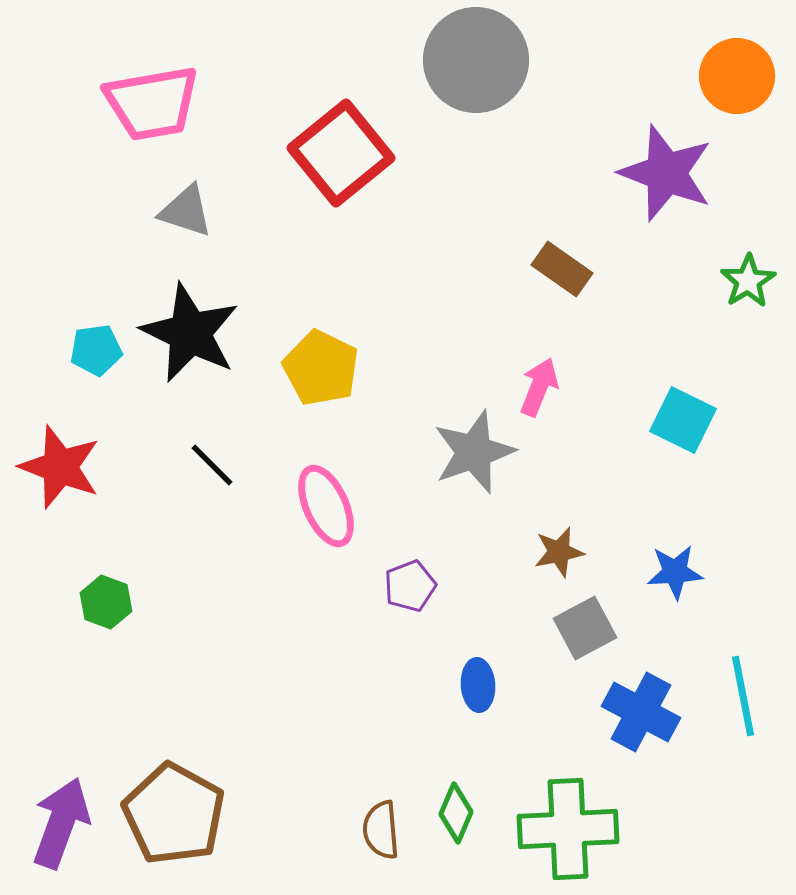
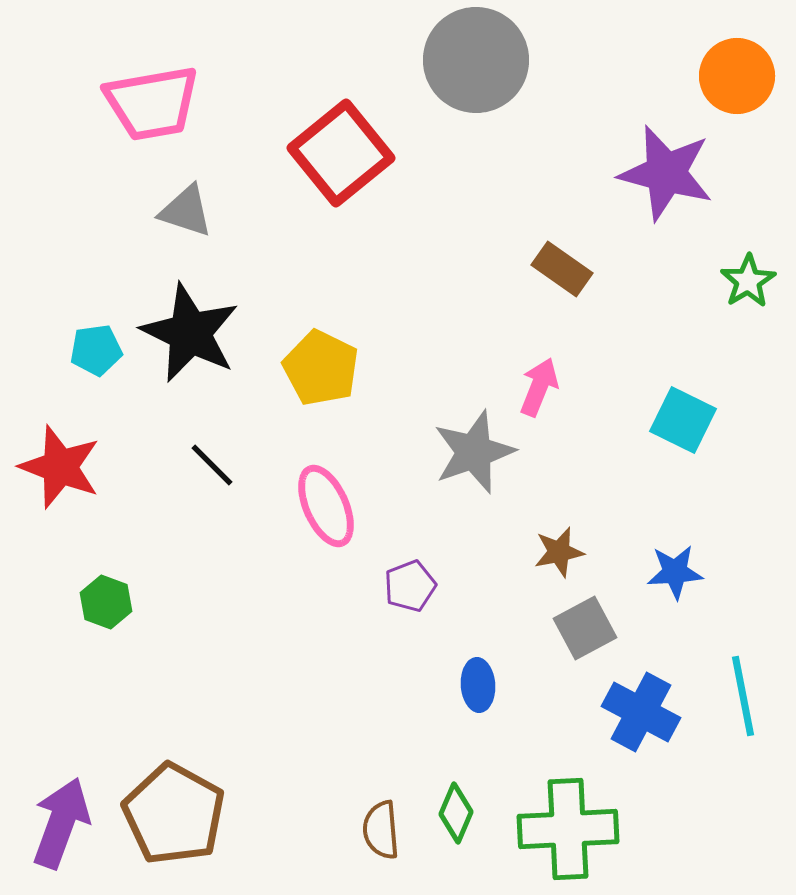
purple star: rotated 6 degrees counterclockwise
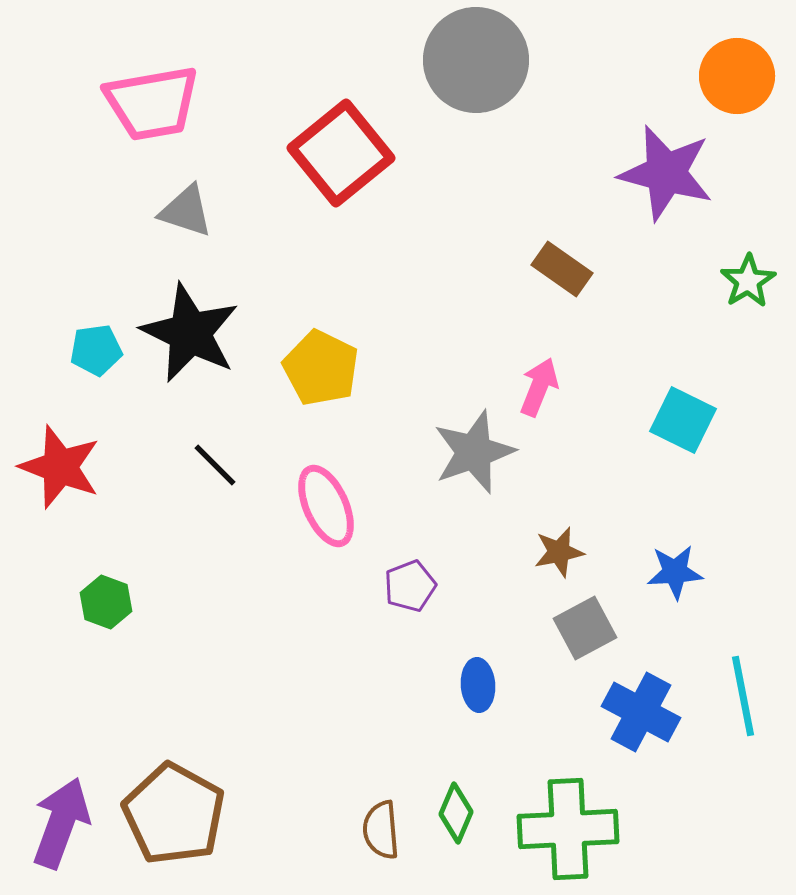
black line: moved 3 px right
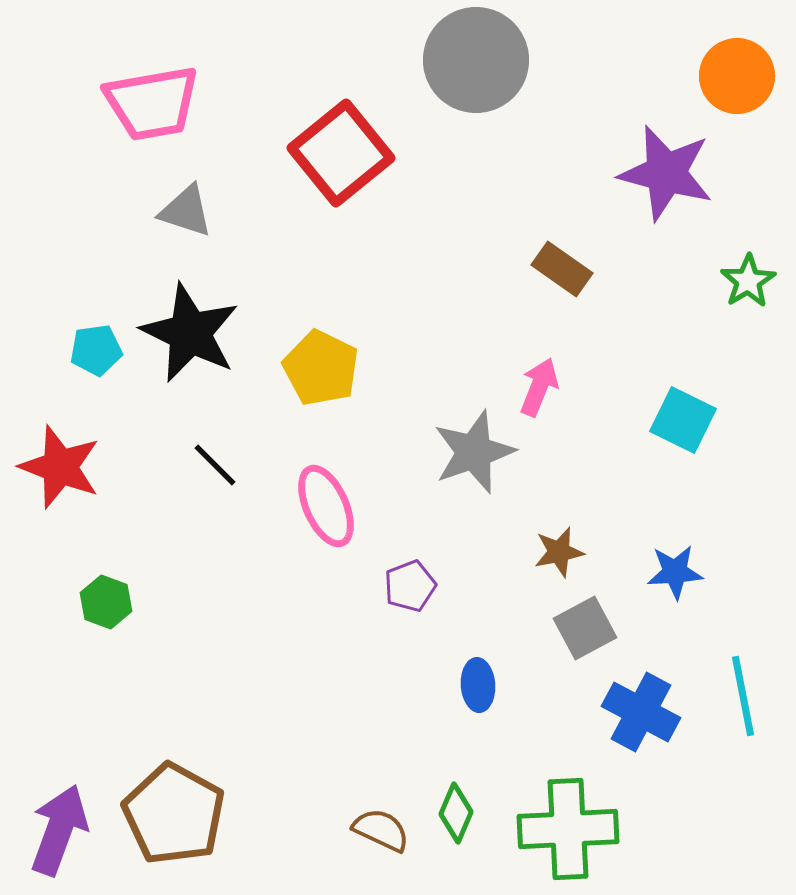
purple arrow: moved 2 px left, 7 px down
brown semicircle: rotated 120 degrees clockwise
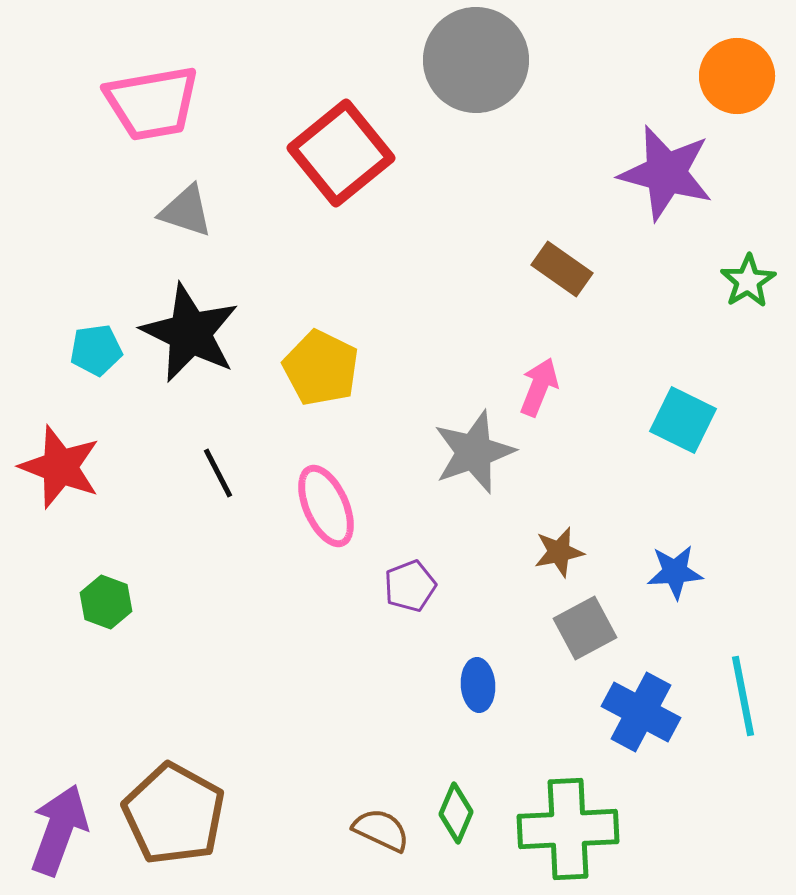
black line: moved 3 px right, 8 px down; rotated 18 degrees clockwise
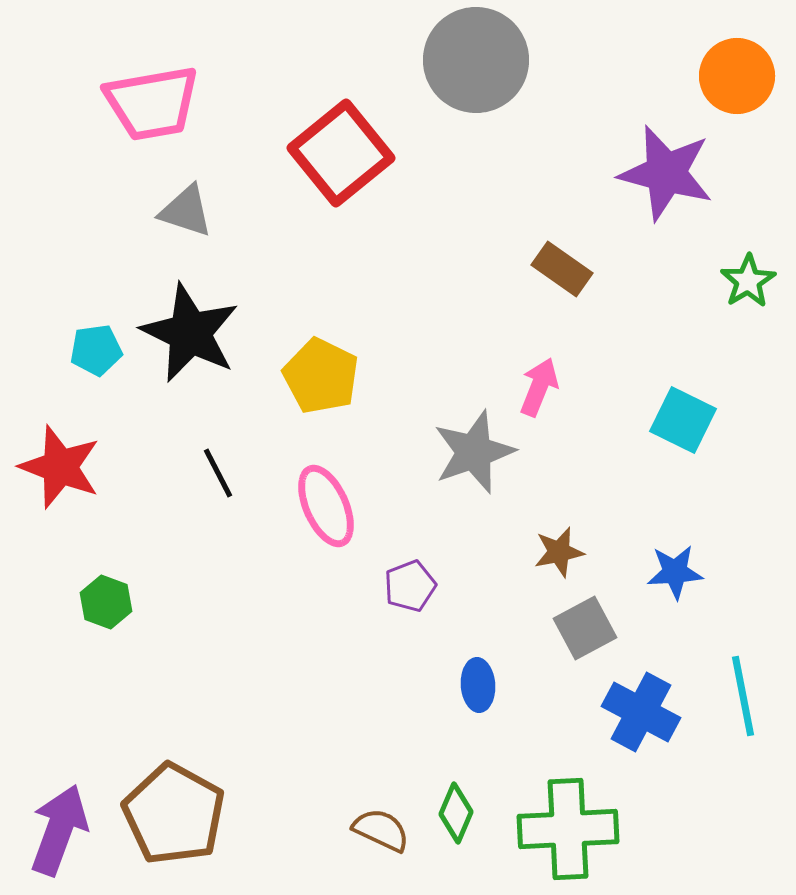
yellow pentagon: moved 8 px down
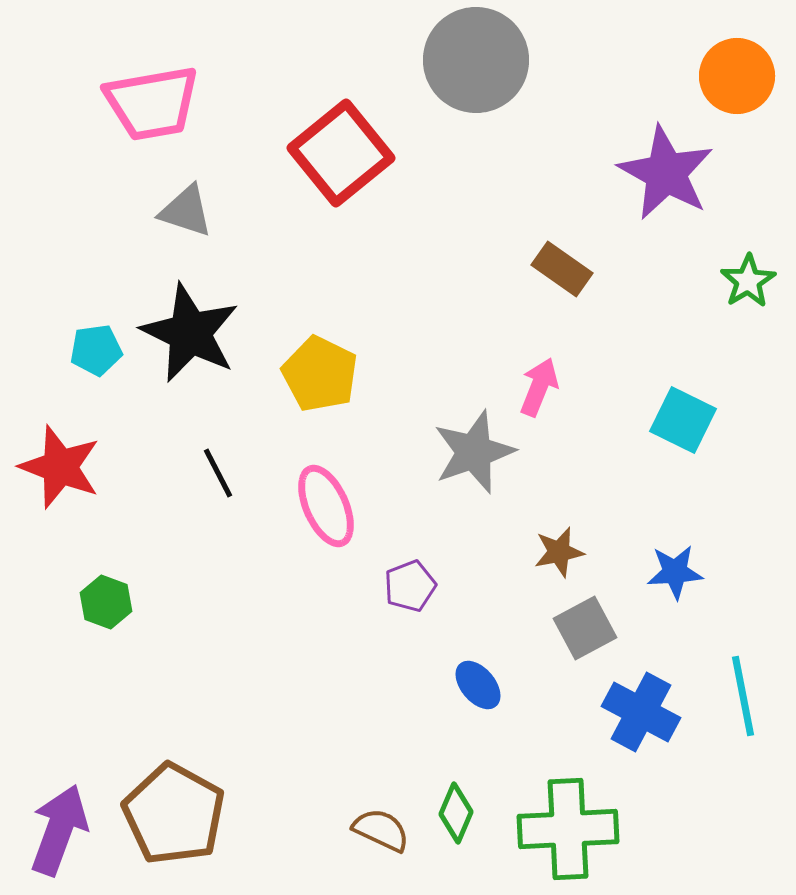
purple star: rotated 14 degrees clockwise
yellow pentagon: moved 1 px left, 2 px up
blue ellipse: rotated 36 degrees counterclockwise
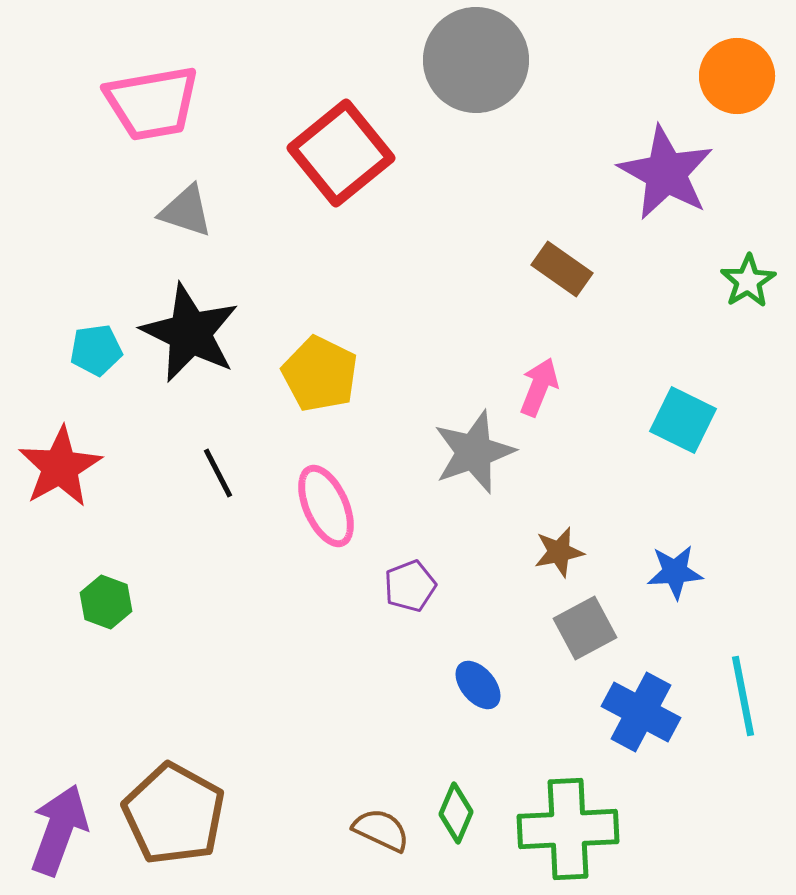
red star: rotated 22 degrees clockwise
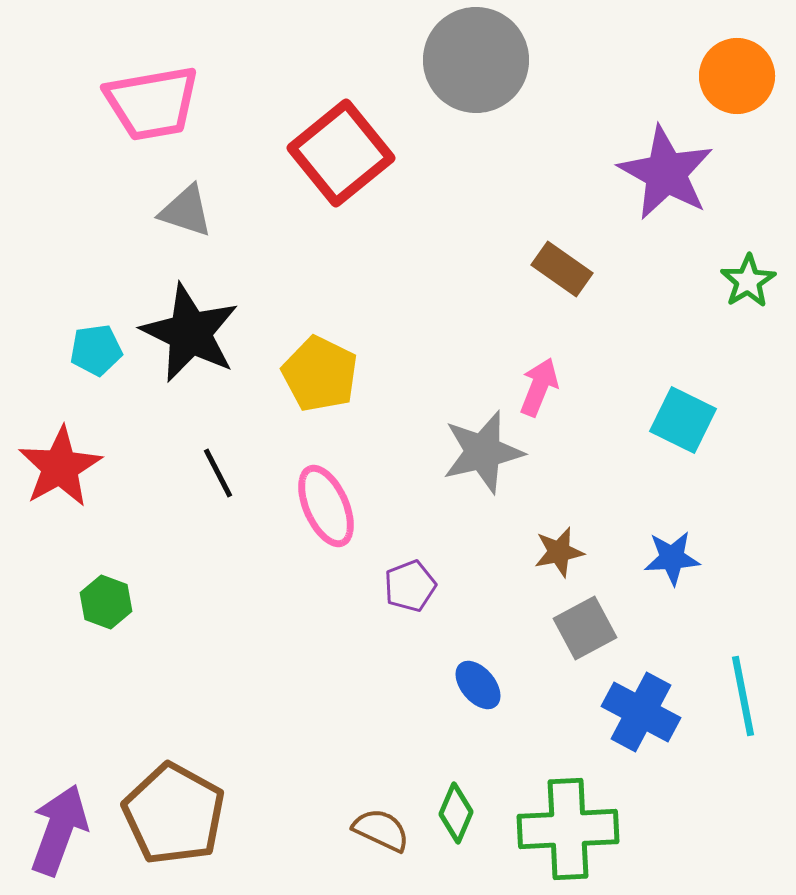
gray star: moved 9 px right; rotated 6 degrees clockwise
blue star: moved 3 px left, 14 px up
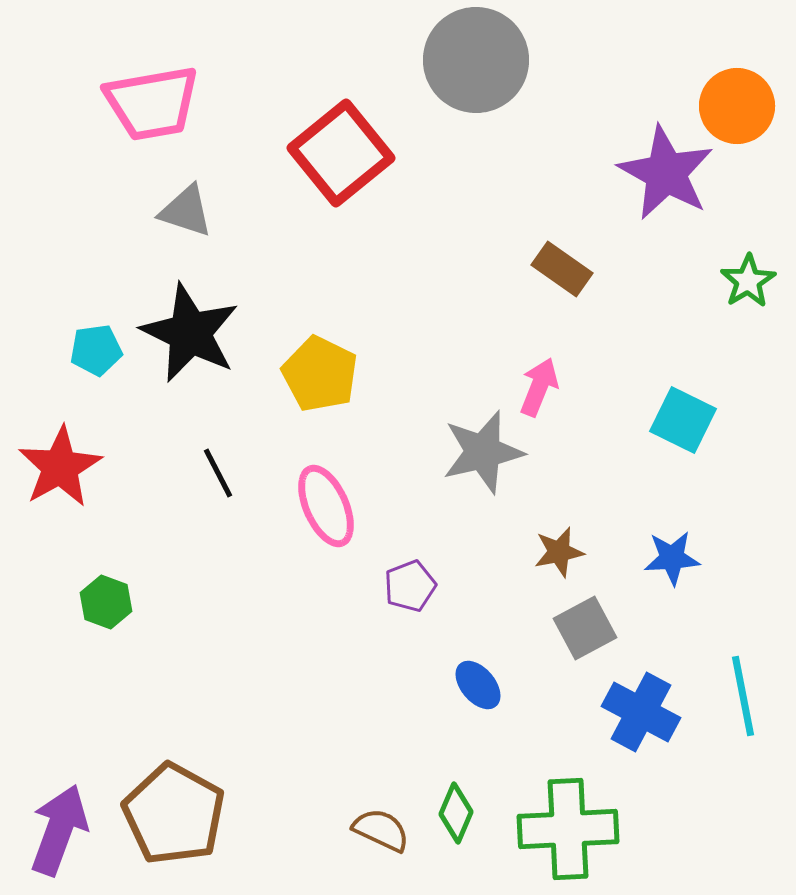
orange circle: moved 30 px down
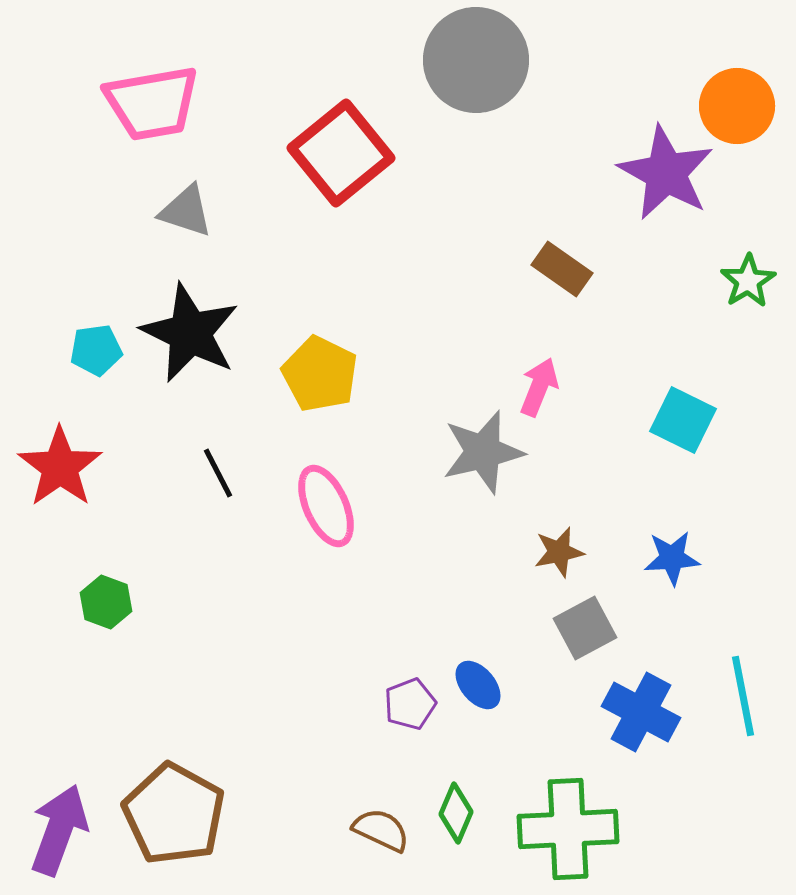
red star: rotated 6 degrees counterclockwise
purple pentagon: moved 118 px down
